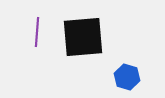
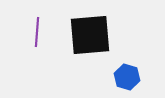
black square: moved 7 px right, 2 px up
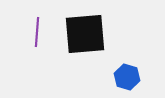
black square: moved 5 px left, 1 px up
